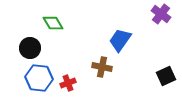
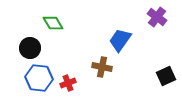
purple cross: moved 4 px left, 3 px down
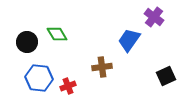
purple cross: moved 3 px left
green diamond: moved 4 px right, 11 px down
blue trapezoid: moved 9 px right
black circle: moved 3 px left, 6 px up
brown cross: rotated 18 degrees counterclockwise
red cross: moved 3 px down
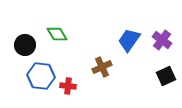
purple cross: moved 8 px right, 23 px down
black circle: moved 2 px left, 3 px down
brown cross: rotated 18 degrees counterclockwise
blue hexagon: moved 2 px right, 2 px up
red cross: rotated 28 degrees clockwise
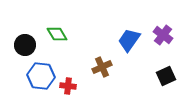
purple cross: moved 1 px right, 5 px up
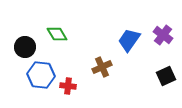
black circle: moved 2 px down
blue hexagon: moved 1 px up
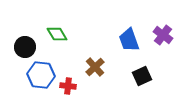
blue trapezoid: rotated 55 degrees counterclockwise
brown cross: moved 7 px left; rotated 18 degrees counterclockwise
black square: moved 24 px left
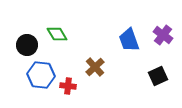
black circle: moved 2 px right, 2 px up
black square: moved 16 px right
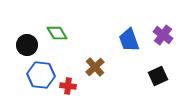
green diamond: moved 1 px up
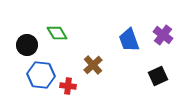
brown cross: moved 2 px left, 2 px up
